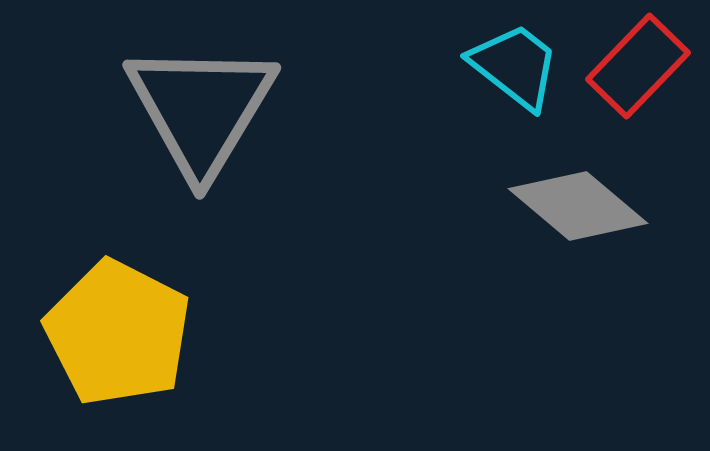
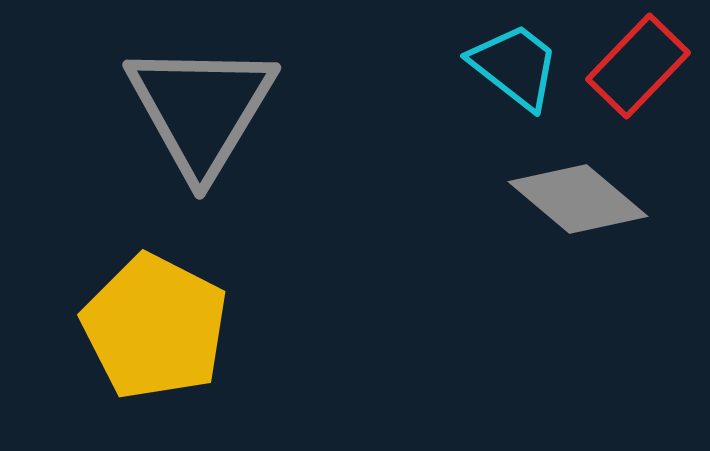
gray diamond: moved 7 px up
yellow pentagon: moved 37 px right, 6 px up
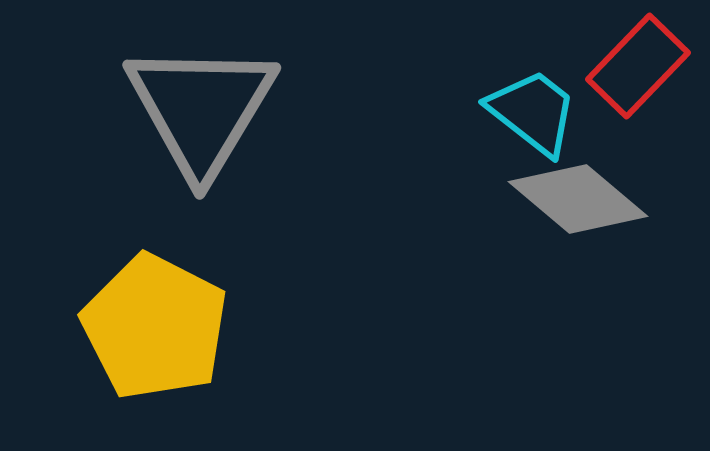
cyan trapezoid: moved 18 px right, 46 px down
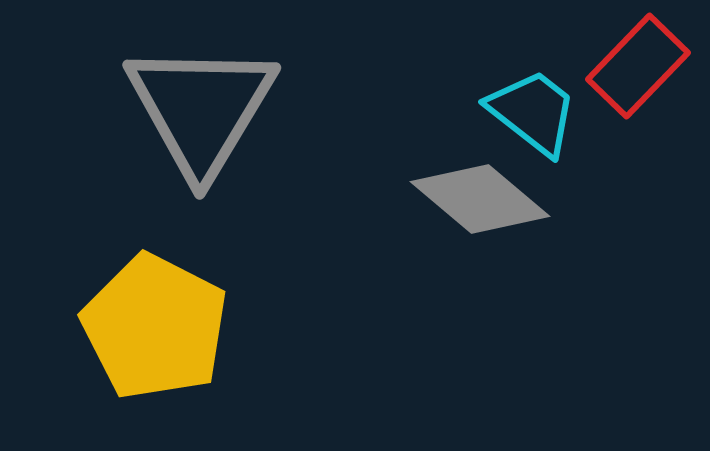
gray diamond: moved 98 px left
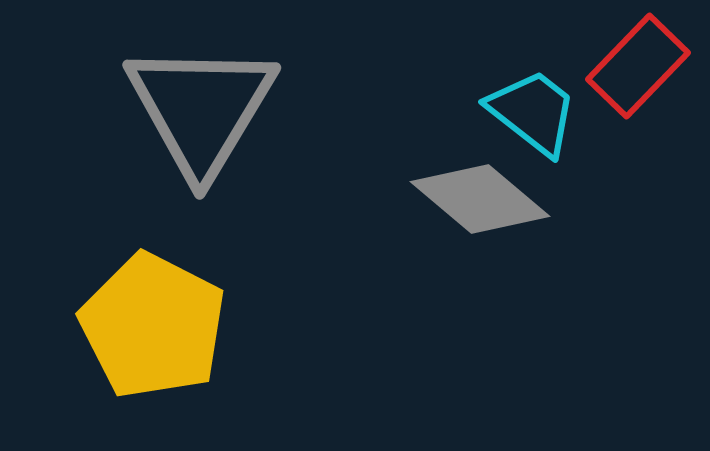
yellow pentagon: moved 2 px left, 1 px up
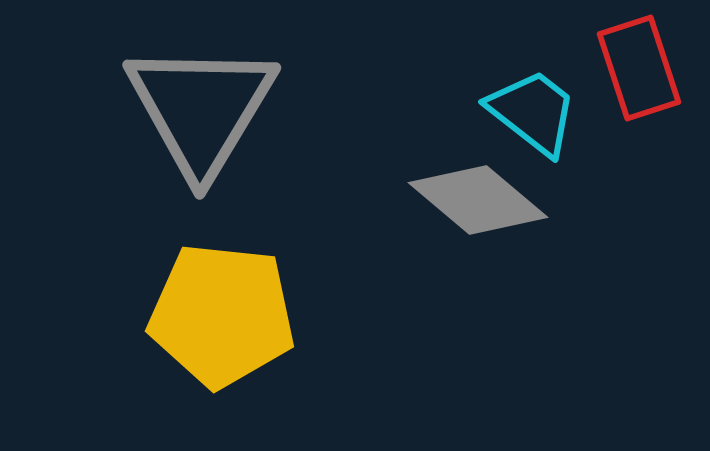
red rectangle: moved 1 px right, 2 px down; rotated 62 degrees counterclockwise
gray diamond: moved 2 px left, 1 px down
yellow pentagon: moved 69 px right, 11 px up; rotated 21 degrees counterclockwise
